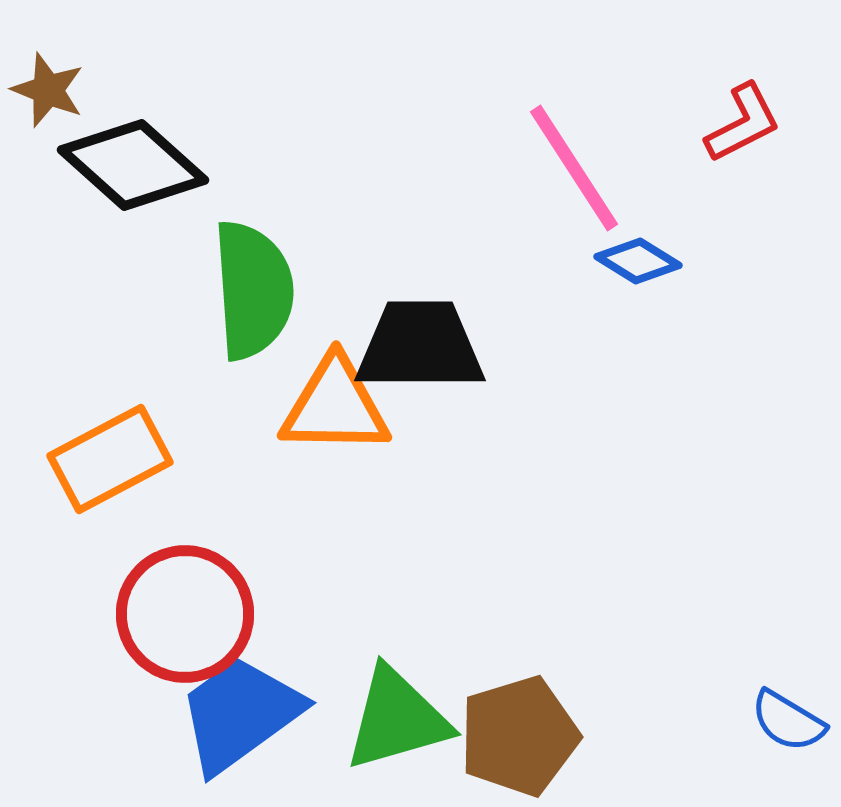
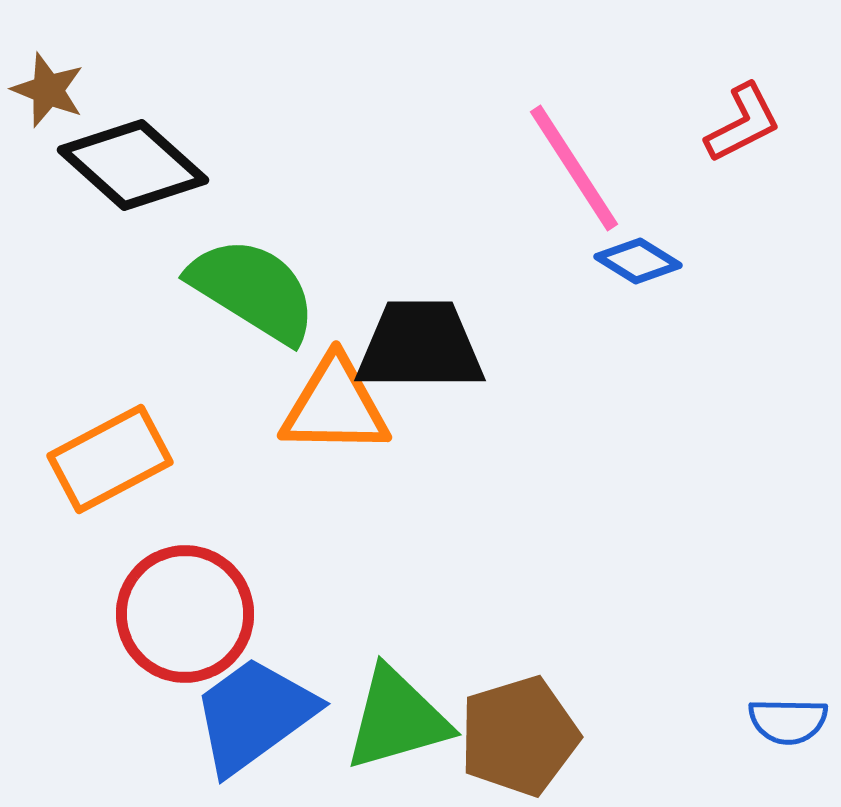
green semicircle: rotated 54 degrees counterclockwise
blue trapezoid: moved 14 px right, 1 px down
blue semicircle: rotated 30 degrees counterclockwise
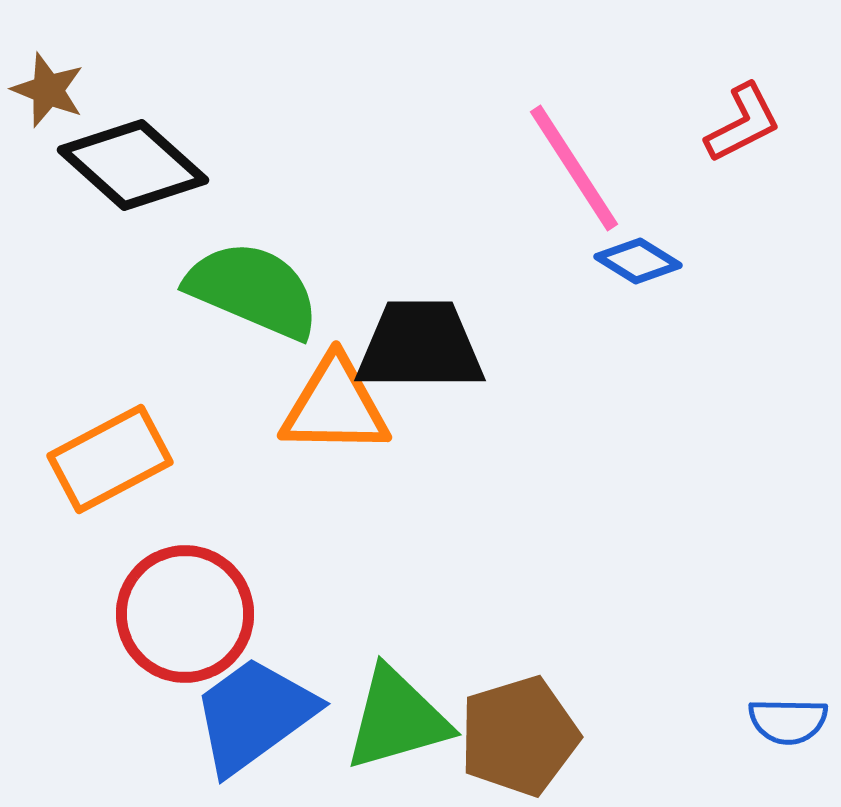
green semicircle: rotated 9 degrees counterclockwise
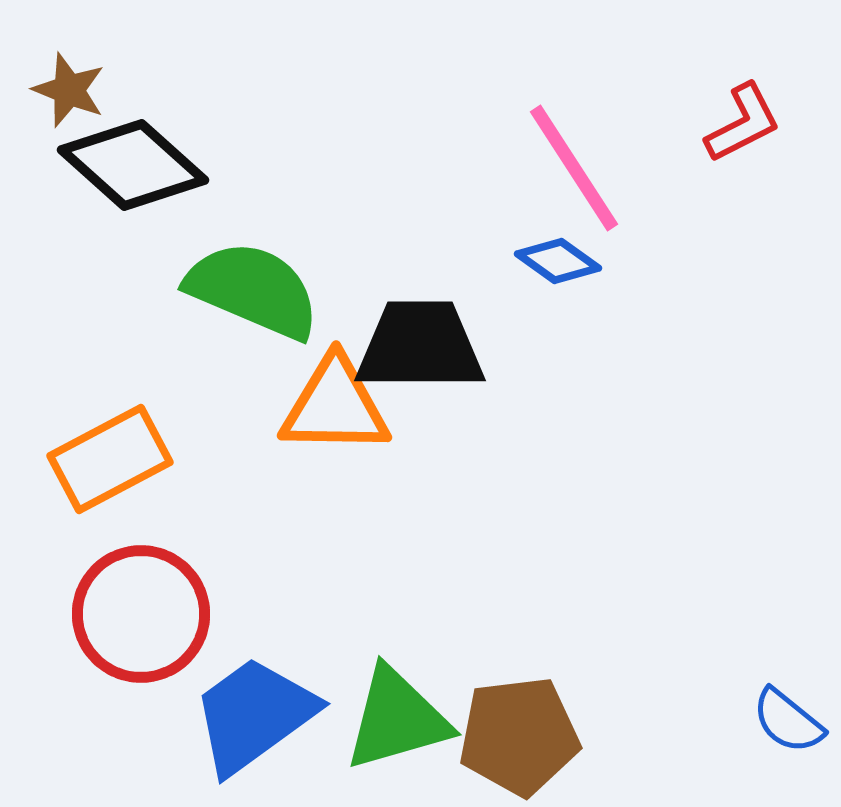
brown star: moved 21 px right
blue diamond: moved 80 px left; rotated 4 degrees clockwise
red circle: moved 44 px left
blue semicircle: rotated 38 degrees clockwise
brown pentagon: rotated 10 degrees clockwise
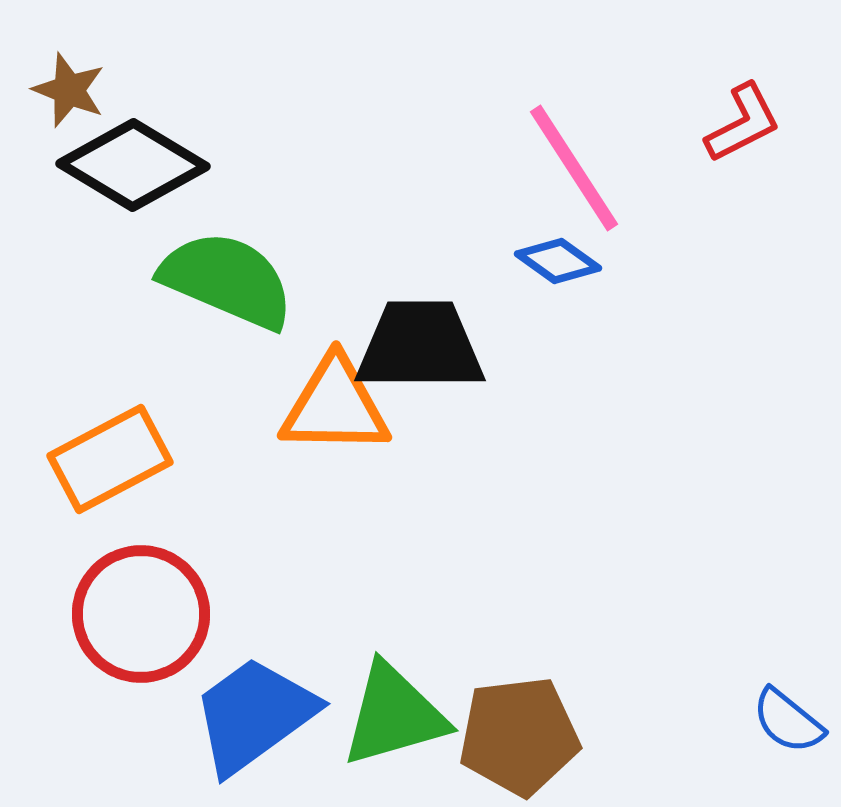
black diamond: rotated 11 degrees counterclockwise
green semicircle: moved 26 px left, 10 px up
green triangle: moved 3 px left, 4 px up
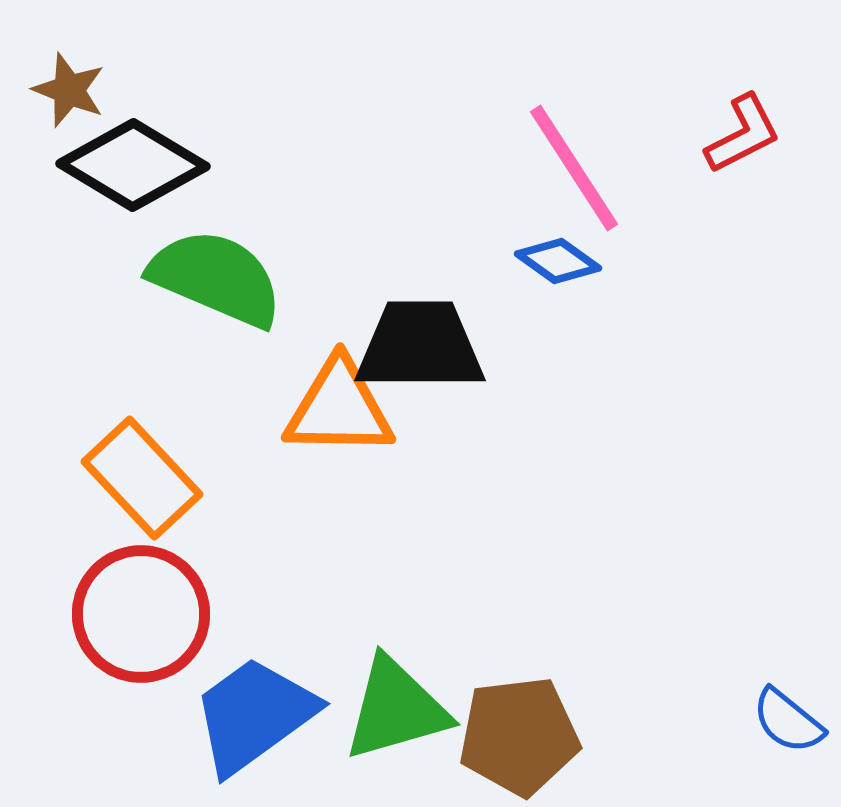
red L-shape: moved 11 px down
green semicircle: moved 11 px left, 2 px up
orange triangle: moved 4 px right, 2 px down
orange rectangle: moved 32 px right, 19 px down; rotated 75 degrees clockwise
green triangle: moved 2 px right, 6 px up
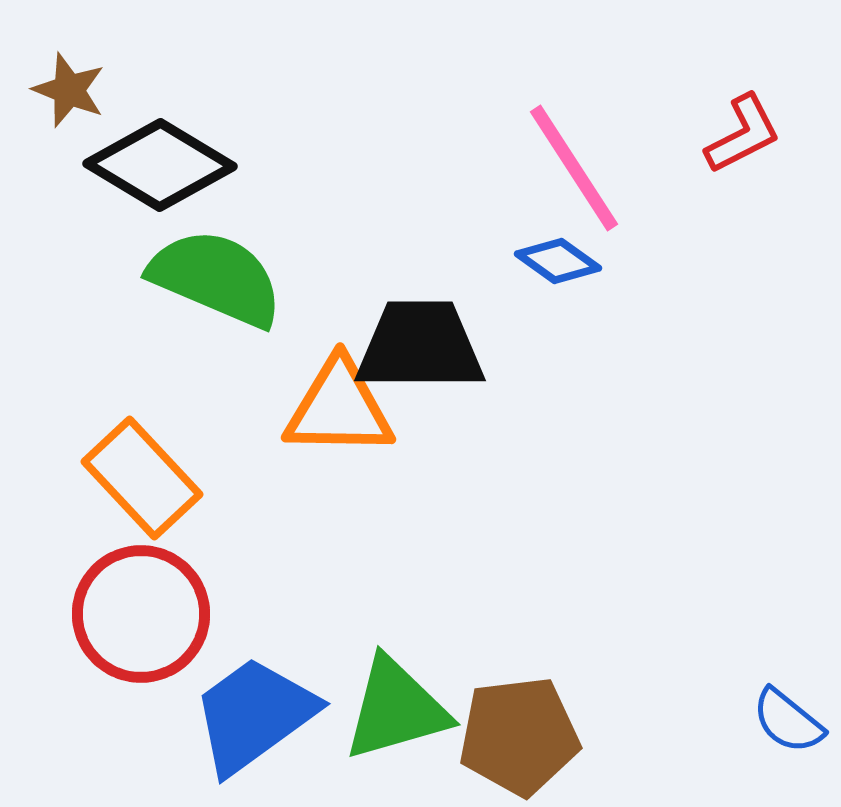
black diamond: moved 27 px right
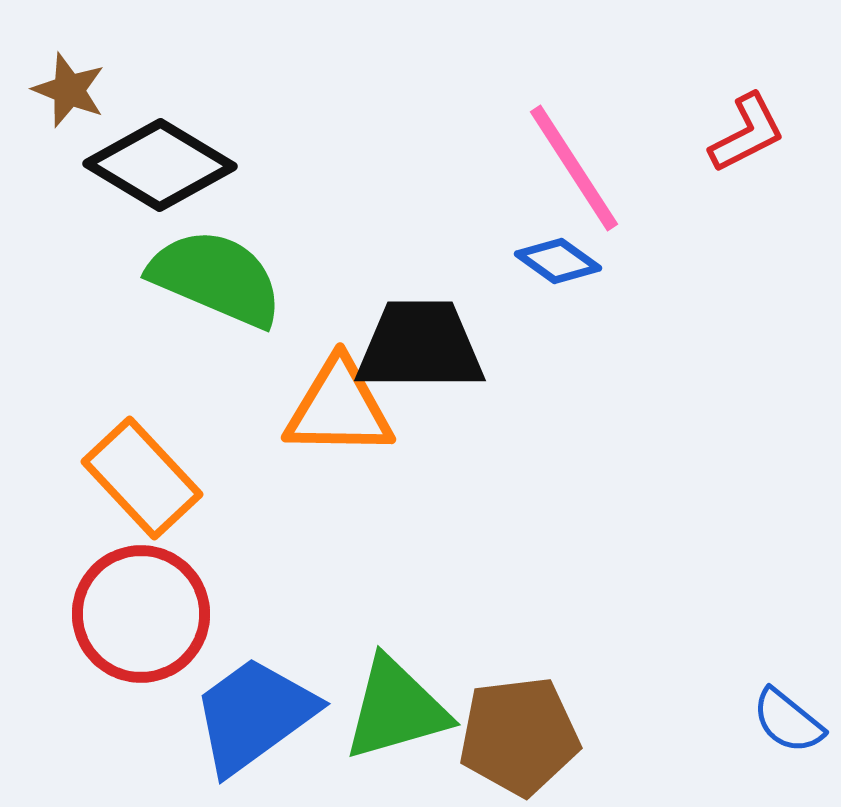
red L-shape: moved 4 px right, 1 px up
